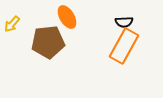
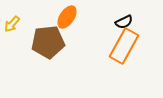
orange ellipse: rotated 65 degrees clockwise
black semicircle: rotated 24 degrees counterclockwise
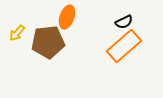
orange ellipse: rotated 15 degrees counterclockwise
yellow arrow: moved 5 px right, 9 px down
orange rectangle: rotated 20 degrees clockwise
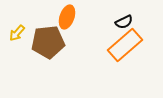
orange rectangle: moved 1 px right, 1 px up
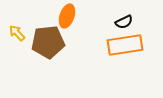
orange ellipse: moved 1 px up
yellow arrow: rotated 96 degrees clockwise
orange rectangle: rotated 32 degrees clockwise
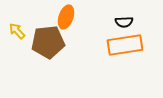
orange ellipse: moved 1 px left, 1 px down
black semicircle: rotated 24 degrees clockwise
yellow arrow: moved 2 px up
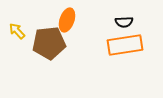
orange ellipse: moved 1 px right, 3 px down
brown pentagon: moved 1 px right, 1 px down
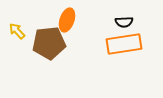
orange rectangle: moved 1 px left, 1 px up
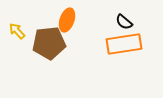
black semicircle: rotated 42 degrees clockwise
